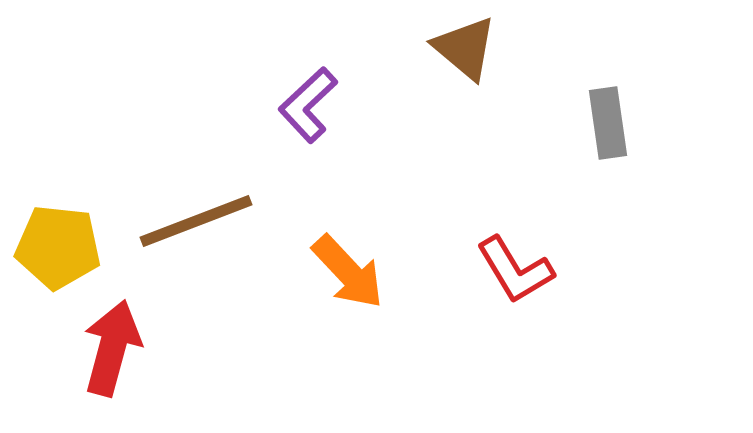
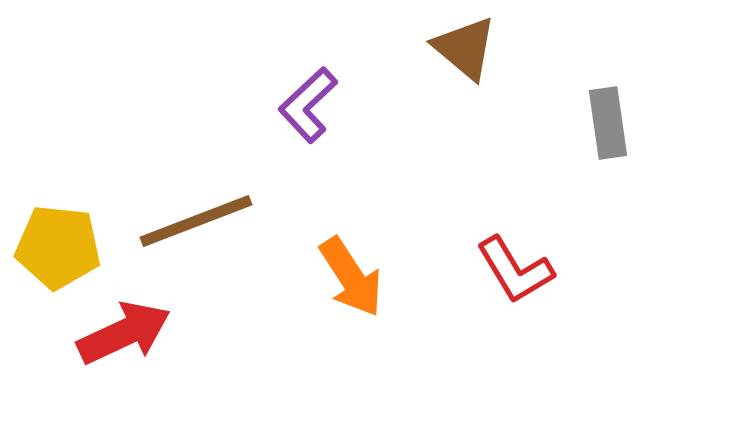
orange arrow: moved 3 px right, 5 px down; rotated 10 degrees clockwise
red arrow: moved 12 px right, 15 px up; rotated 50 degrees clockwise
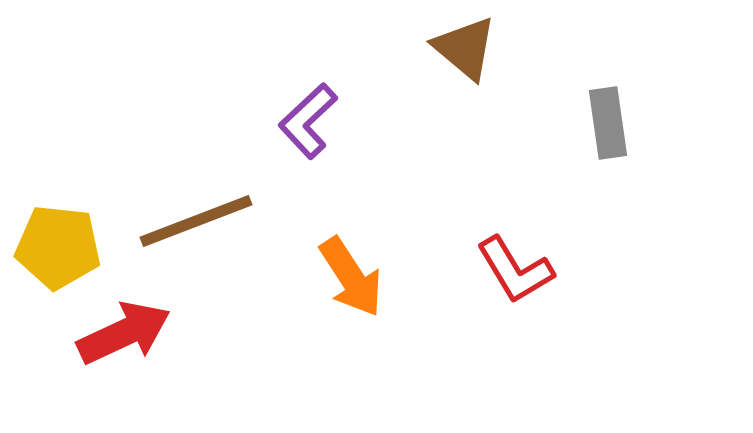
purple L-shape: moved 16 px down
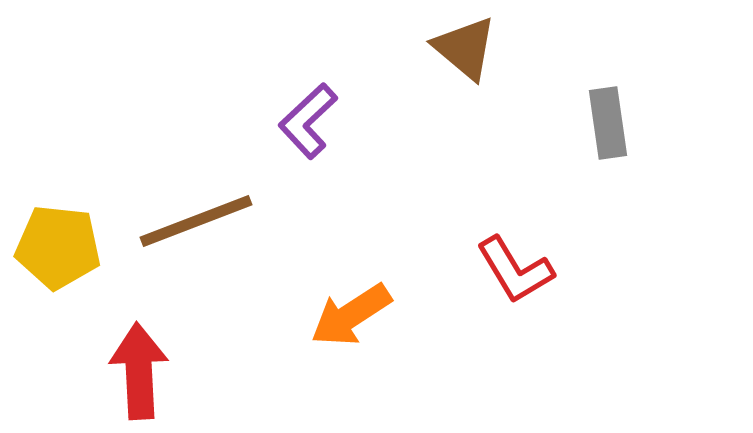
orange arrow: moved 38 px down; rotated 90 degrees clockwise
red arrow: moved 15 px right, 38 px down; rotated 68 degrees counterclockwise
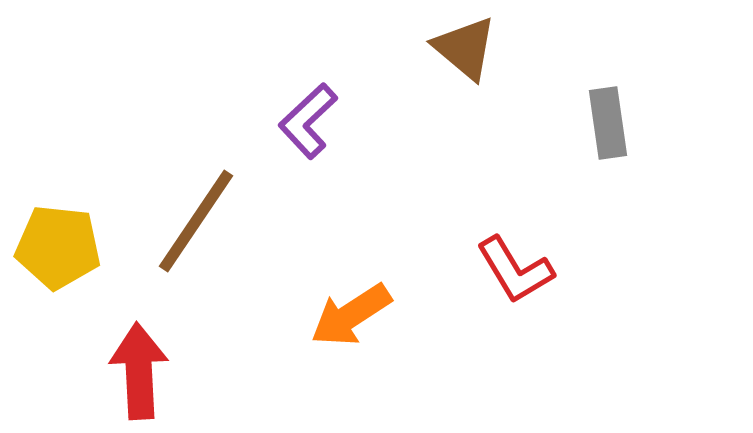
brown line: rotated 35 degrees counterclockwise
